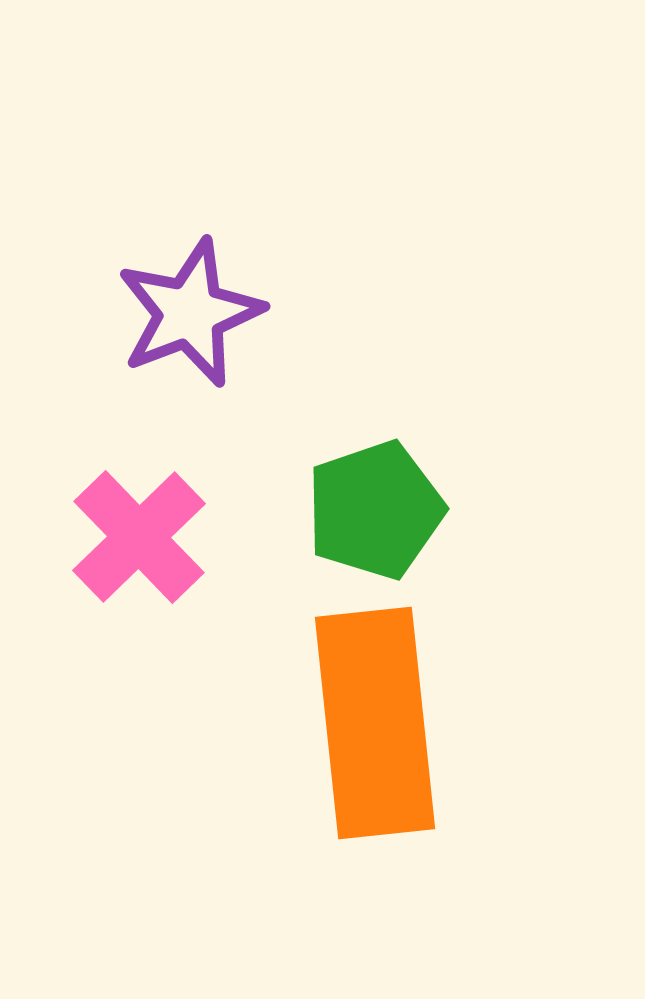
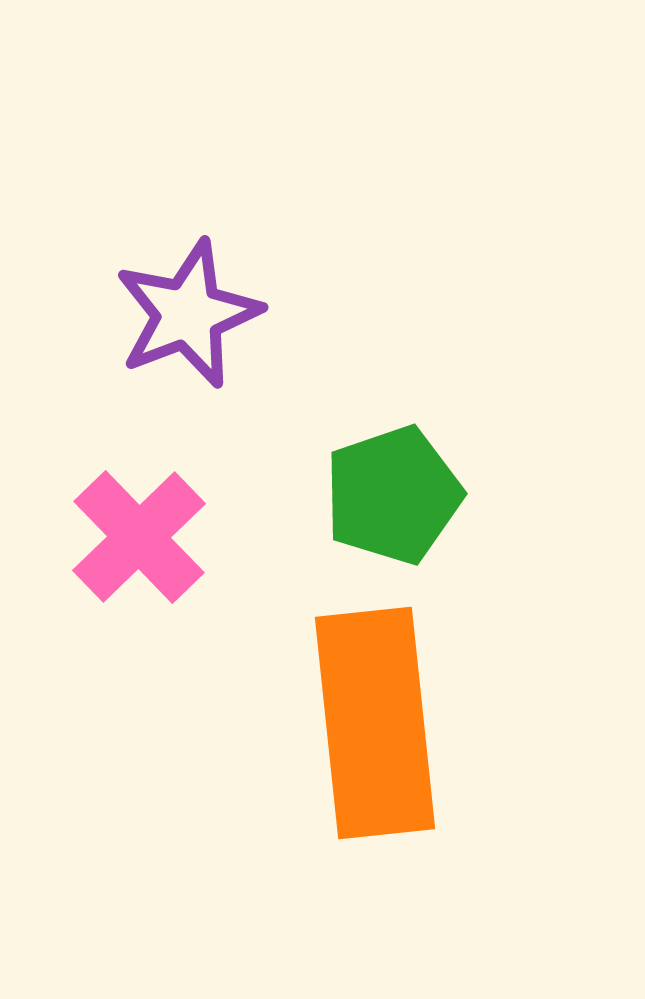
purple star: moved 2 px left, 1 px down
green pentagon: moved 18 px right, 15 px up
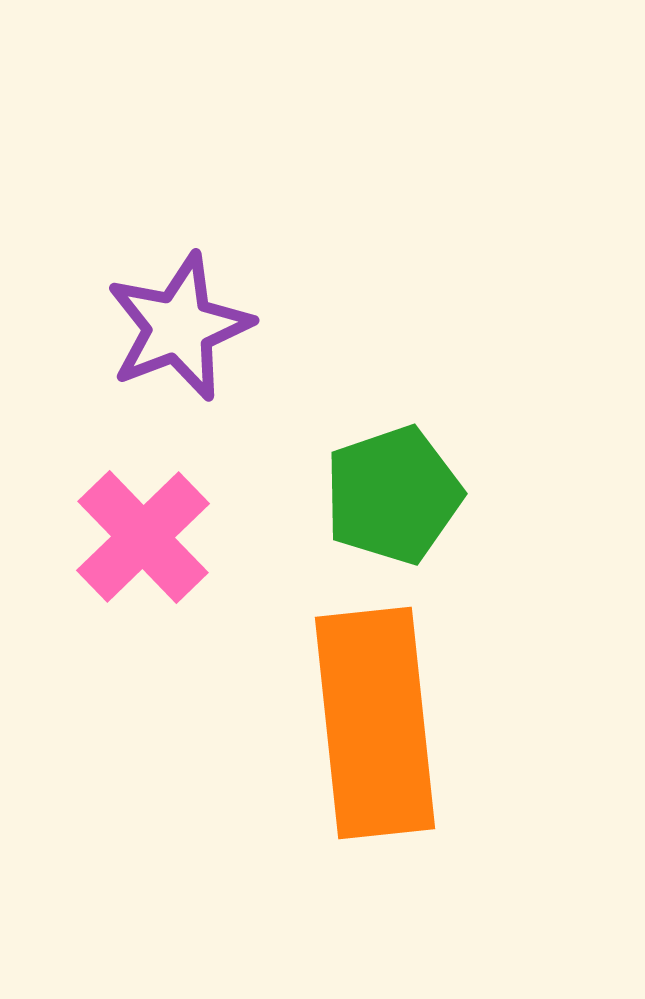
purple star: moved 9 px left, 13 px down
pink cross: moved 4 px right
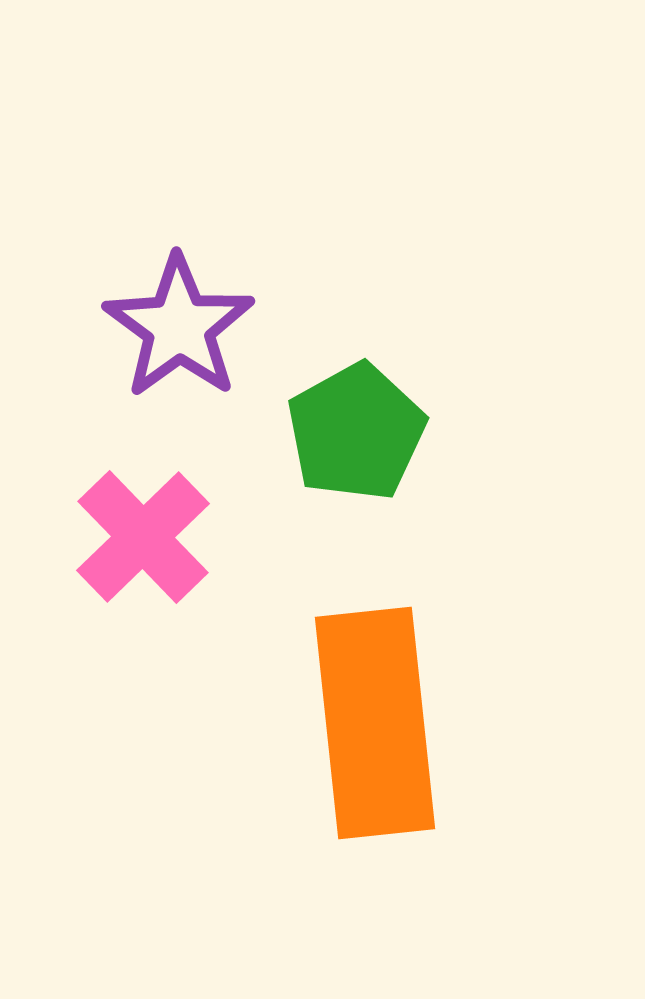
purple star: rotated 15 degrees counterclockwise
green pentagon: moved 37 px left, 63 px up; rotated 10 degrees counterclockwise
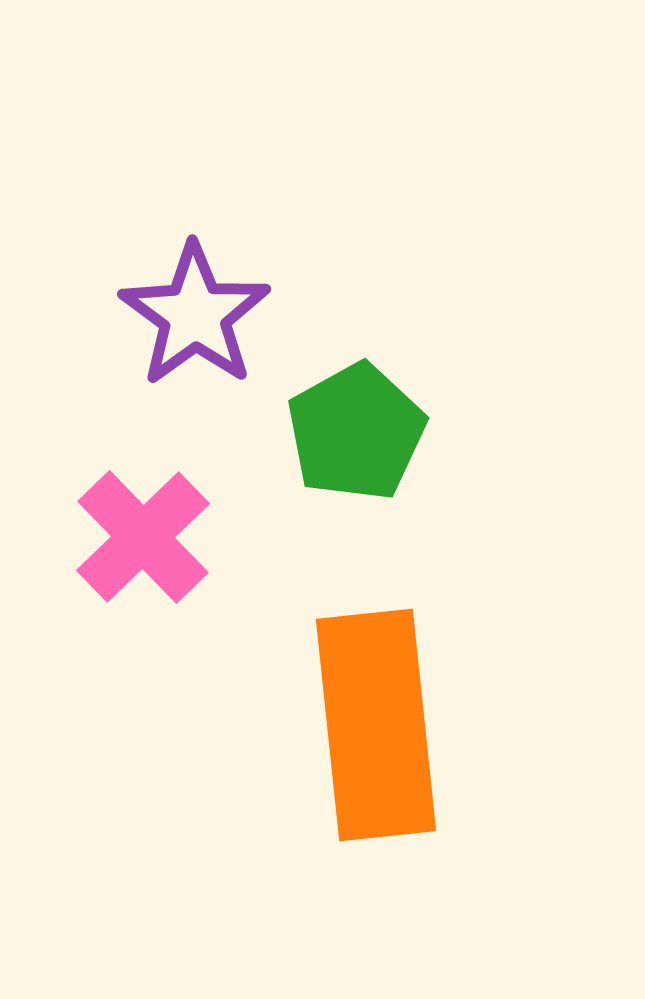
purple star: moved 16 px right, 12 px up
orange rectangle: moved 1 px right, 2 px down
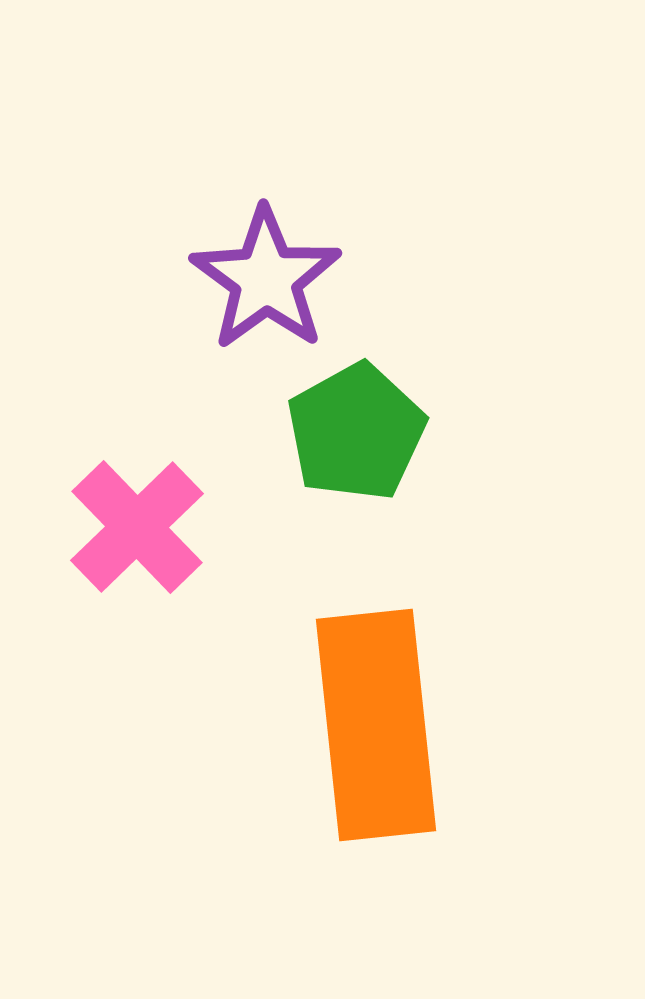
purple star: moved 71 px right, 36 px up
pink cross: moved 6 px left, 10 px up
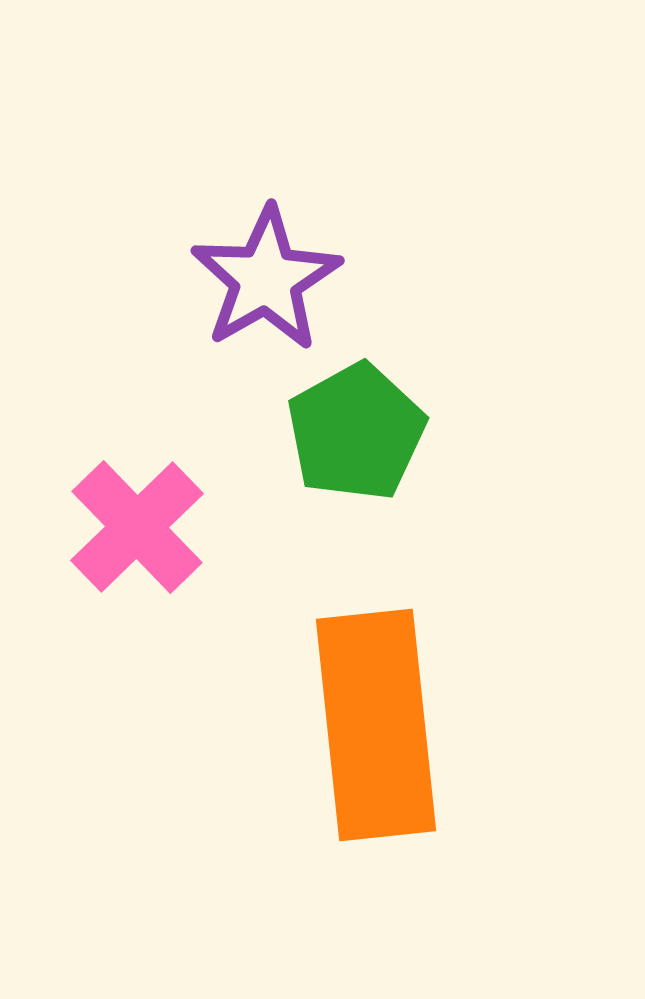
purple star: rotated 6 degrees clockwise
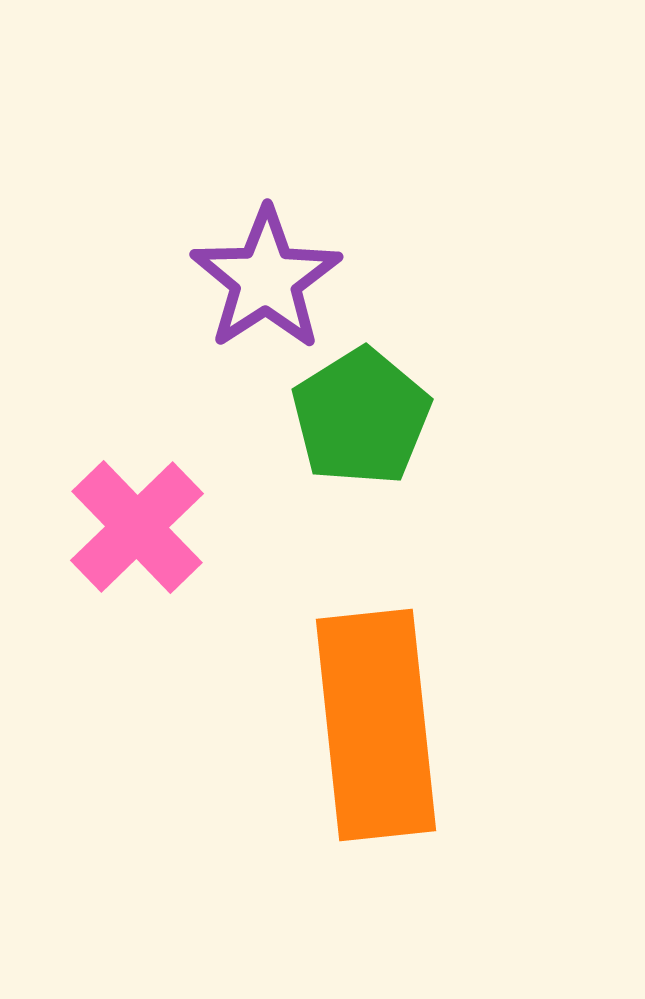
purple star: rotated 3 degrees counterclockwise
green pentagon: moved 5 px right, 15 px up; rotated 3 degrees counterclockwise
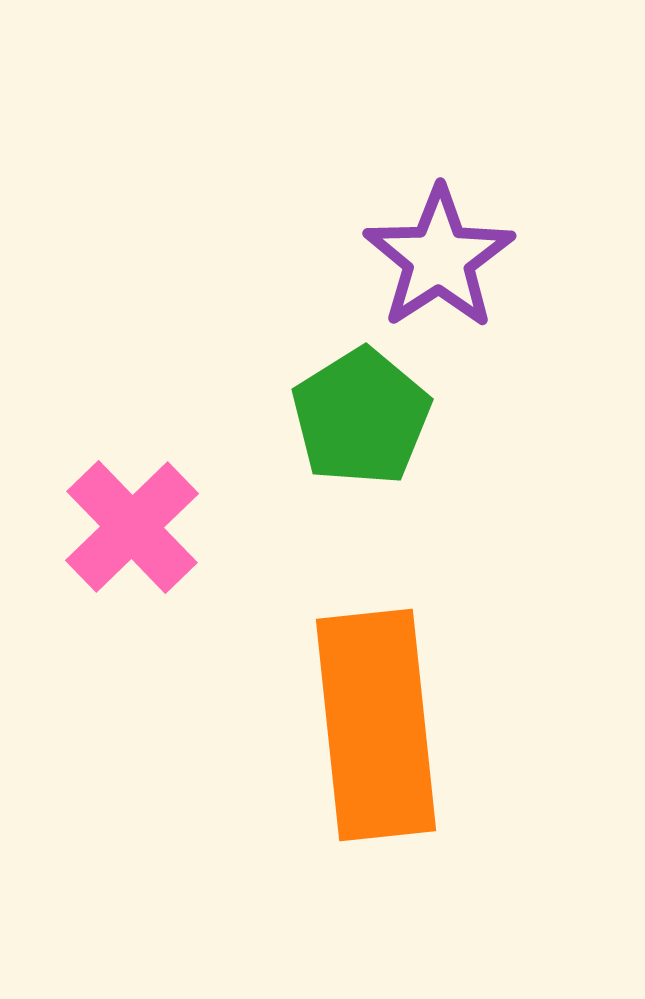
purple star: moved 173 px right, 21 px up
pink cross: moved 5 px left
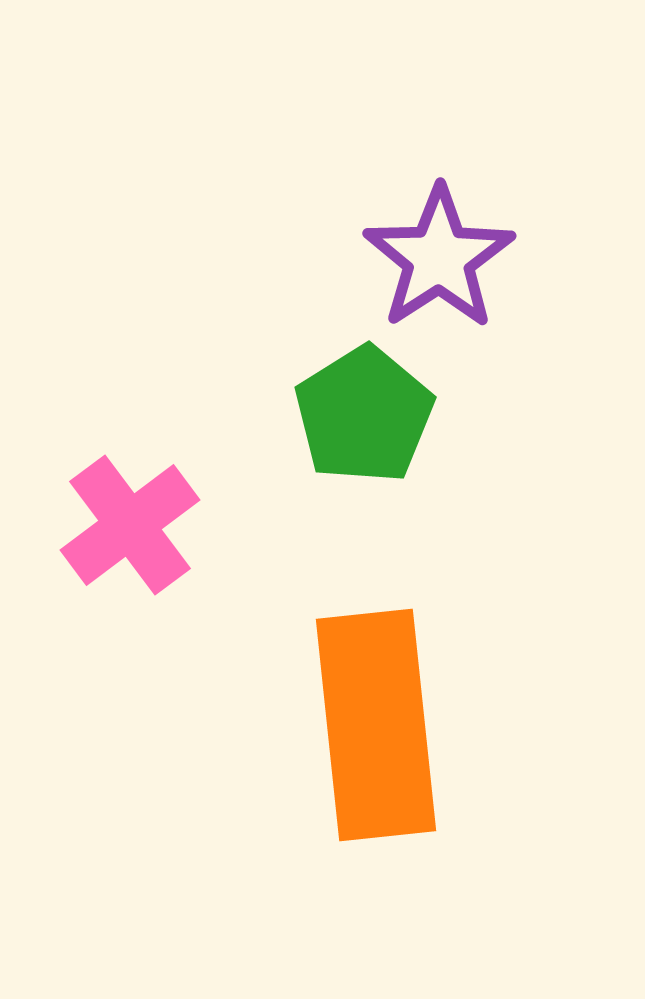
green pentagon: moved 3 px right, 2 px up
pink cross: moved 2 px left, 2 px up; rotated 7 degrees clockwise
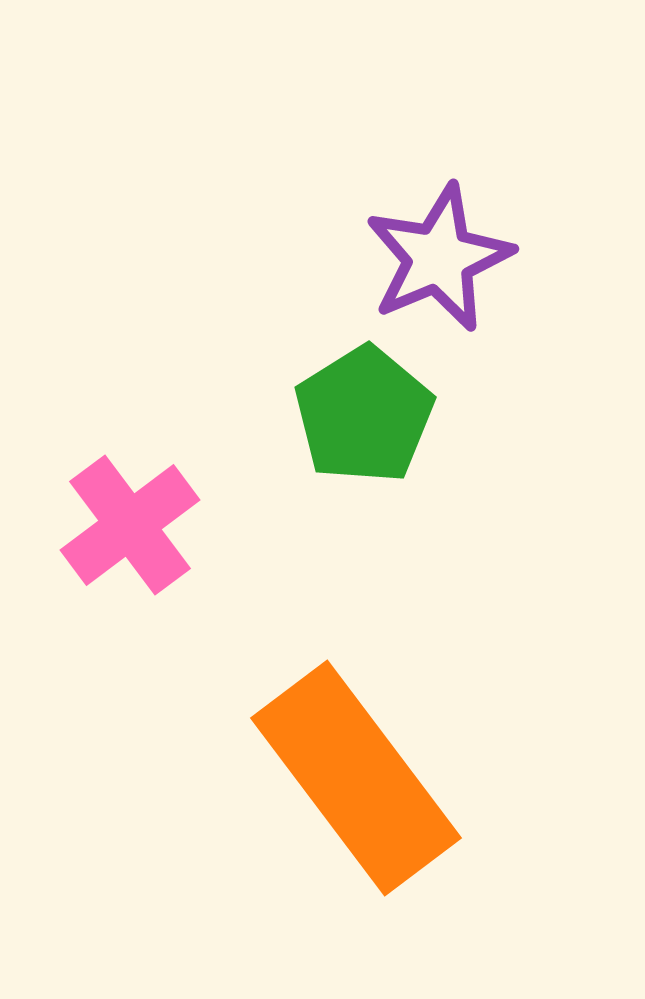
purple star: rotated 10 degrees clockwise
orange rectangle: moved 20 px left, 53 px down; rotated 31 degrees counterclockwise
